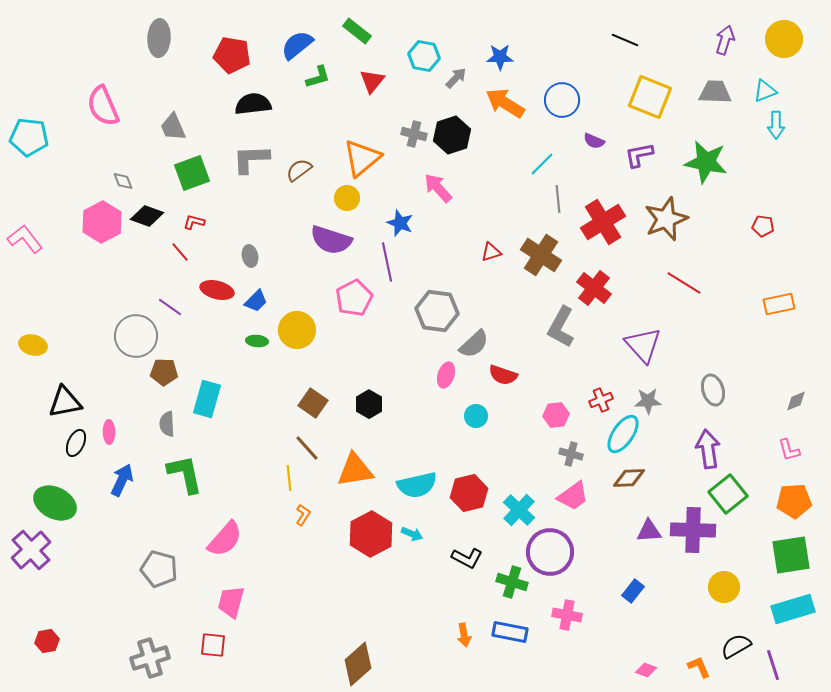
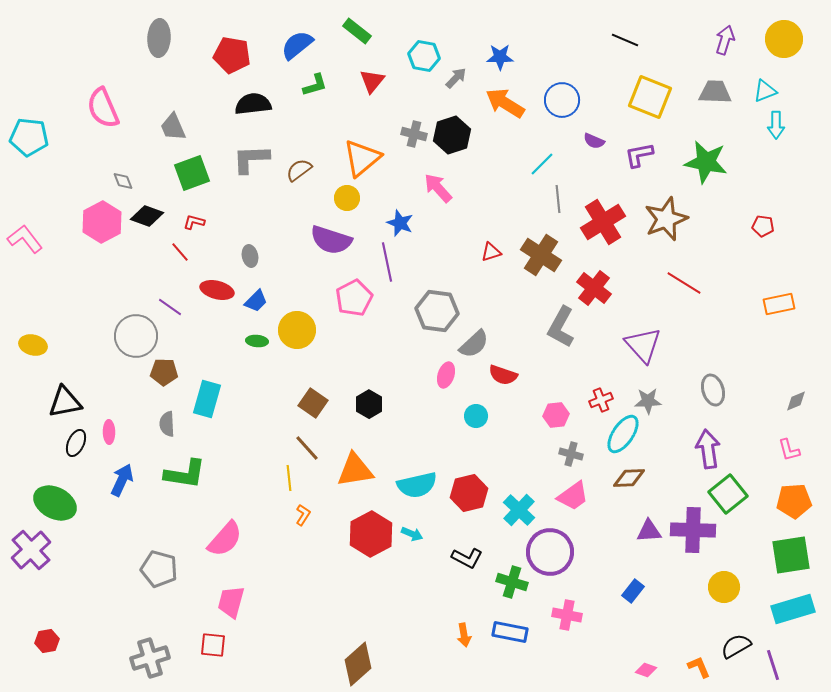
green L-shape at (318, 77): moved 3 px left, 8 px down
pink semicircle at (103, 106): moved 2 px down
green L-shape at (185, 474): rotated 111 degrees clockwise
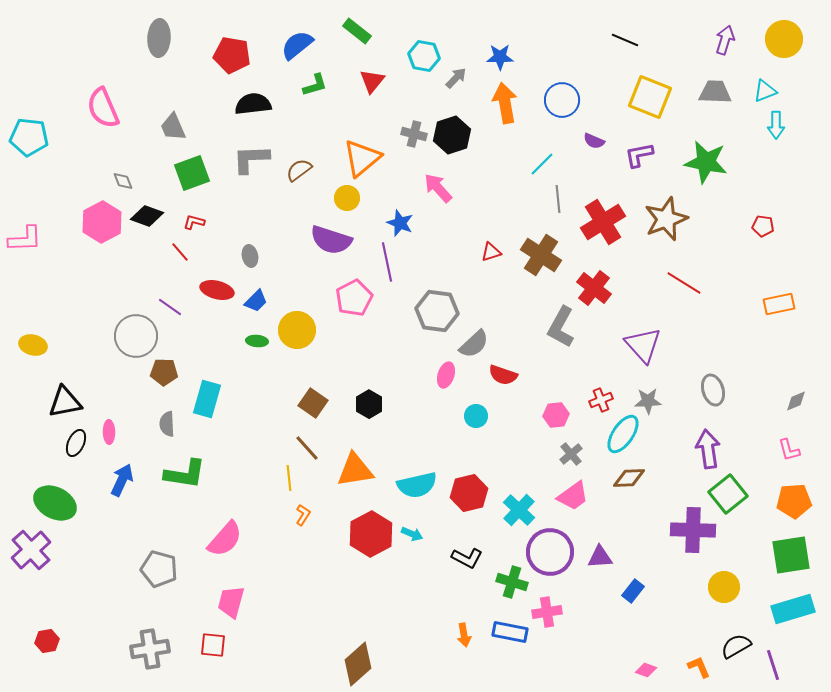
orange arrow at (505, 103): rotated 48 degrees clockwise
pink L-shape at (25, 239): rotated 126 degrees clockwise
gray cross at (571, 454): rotated 35 degrees clockwise
purple triangle at (649, 531): moved 49 px left, 26 px down
pink cross at (567, 615): moved 20 px left, 3 px up; rotated 20 degrees counterclockwise
gray cross at (150, 658): moved 9 px up; rotated 9 degrees clockwise
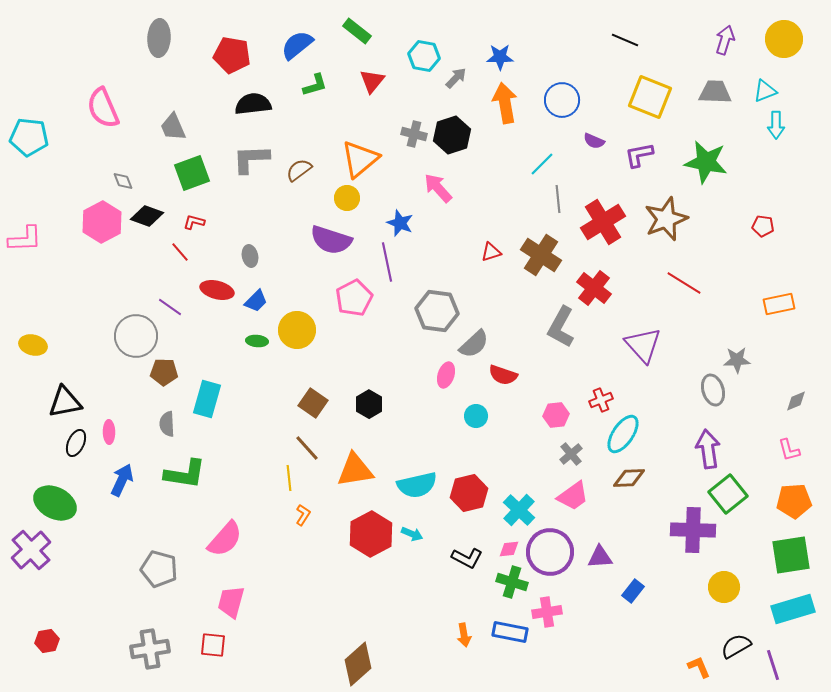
orange triangle at (362, 158): moved 2 px left, 1 px down
gray star at (648, 401): moved 89 px right, 41 px up
pink diamond at (646, 670): moved 137 px left, 121 px up; rotated 25 degrees counterclockwise
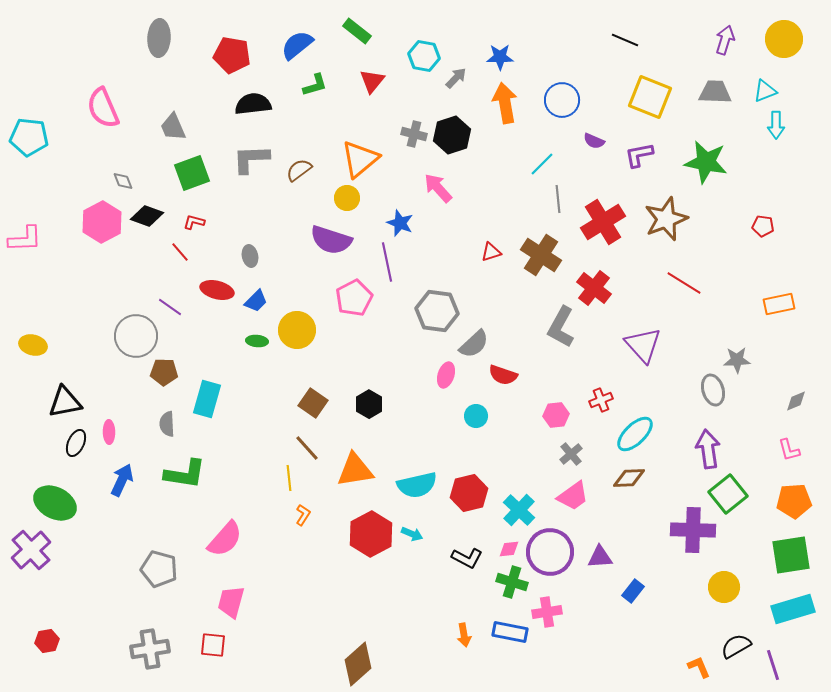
cyan ellipse at (623, 434): moved 12 px right; rotated 12 degrees clockwise
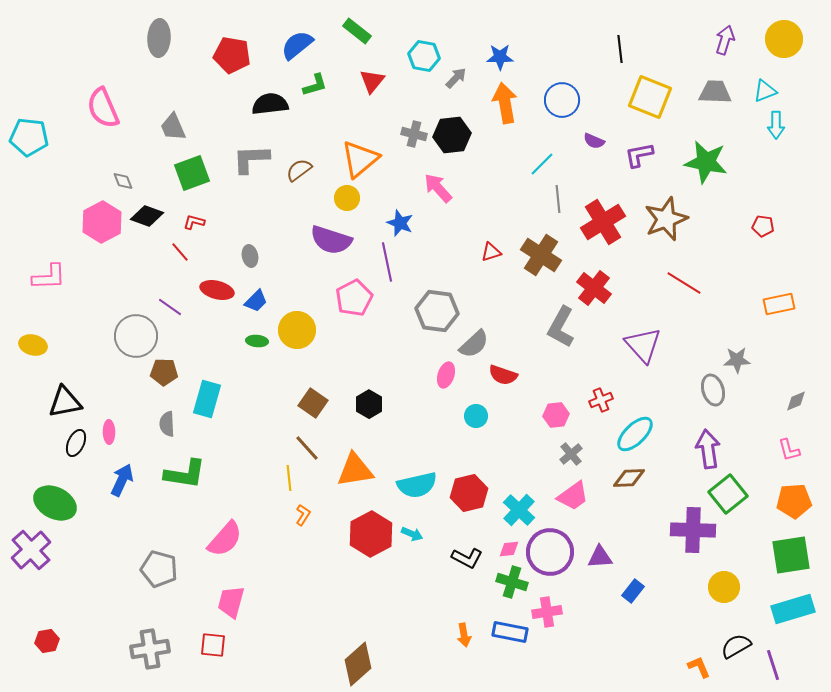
black line at (625, 40): moved 5 px left, 9 px down; rotated 60 degrees clockwise
black semicircle at (253, 104): moved 17 px right
black hexagon at (452, 135): rotated 12 degrees clockwise
pink L-shape at (25, 239): moved 24 px right, 38 px down
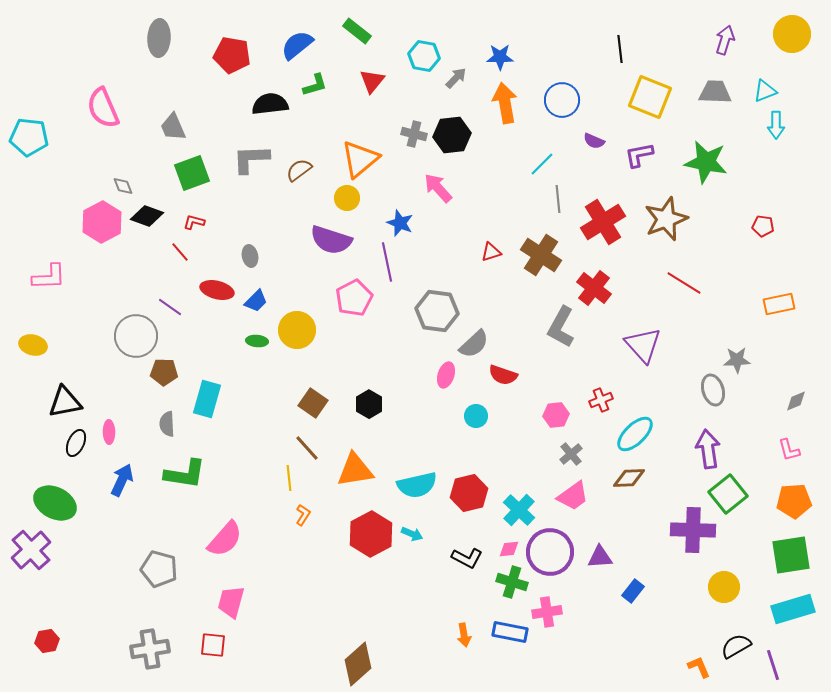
yellow circle at (784, 39): moved 8 px right, 5 px up
gray diamond at (123, 181): moved 5 px down
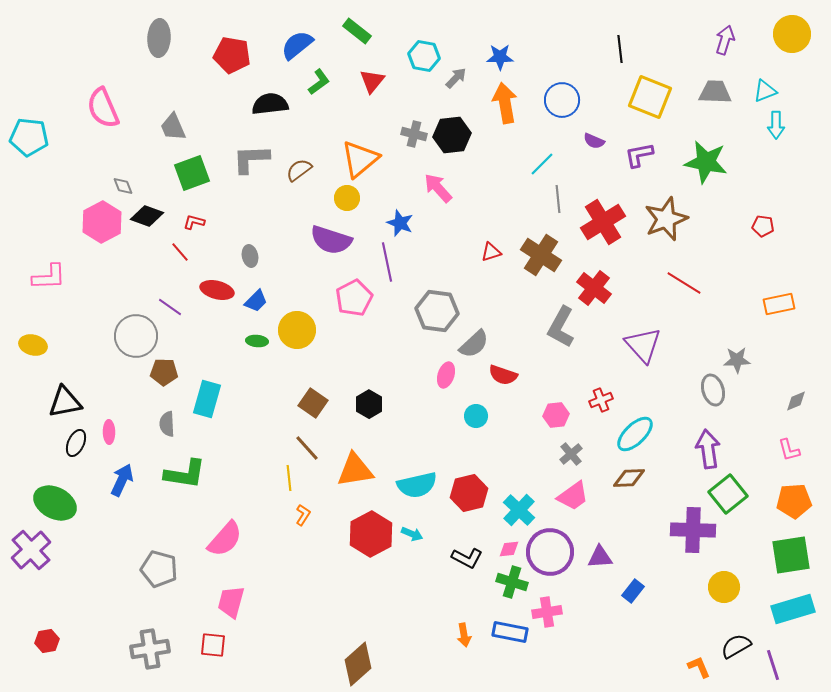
green L-shape at (315, 85): moved 4 px right, 3 px up; rotated 20 degrees counterclockwise
